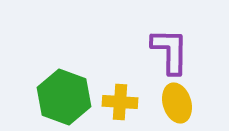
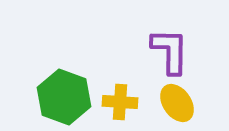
yellow ellipse: rotated 18 degrees counterclockwise
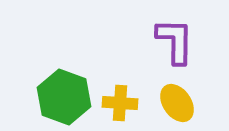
purple L-shape: moved 5 px right, 10 px up
yellow cross: moved 1 px down
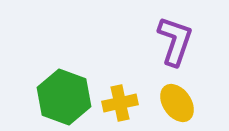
purple L-shape: rotated 18 degrees clockwise
yellow cross: rotated 16 degrees counterclockwise
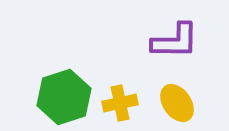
purple L-shape: rotated 72 degrees clockwise
green hexagon: rotated 22 degrees clockwise
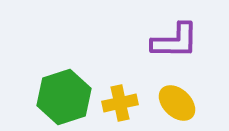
yellow ellipse: rotated 12 degrees counterclockwise
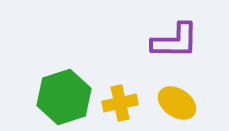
yellow ellipse: rotated 9 degrees counterclockwise
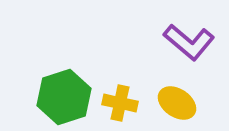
purple L-shape: moved 14 px right, 1 px down; rotated 39 degrees clockwise
yellow cross: rotated 24 degrees clockwise
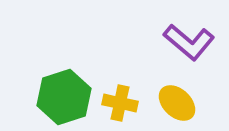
yellow ellipse: rotated 9 degrees clockwise
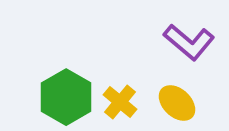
green hexagon: moved 2 px right; rotated 12 degrees counterclockwise
yellow cross: moved 1 px up; rotated 28 degrees clockwise
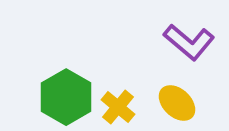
yellow cross: moved 2 px left, 5 px down
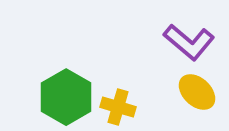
yellow ellipse: moved 20 px right, 11 px up
yellow cross: rotated 24 degrees counterclockwise
